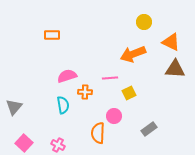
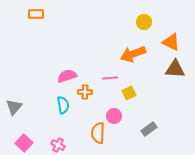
orange rectangle: moved 16 px left, 21 px up
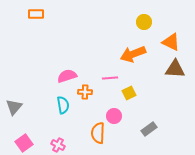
pink square: rotated 12 degrees clockwise
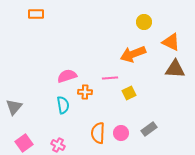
pink circle: moved 7 px right, 17 px down
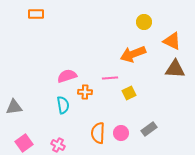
orange triangle: moved 1 px right, 1 px up
gray triangle: rotated 42 degrees clockwise
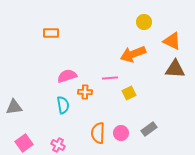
orange rectangle: moved 15 px right, 19 px down
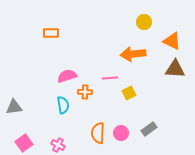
orange arrow: rotated 15 degrees clockwise
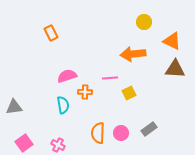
orange rectangle: rotated 63 degrees clockwise
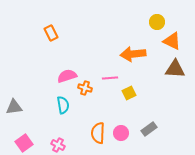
yellow circle: moved 13 px right
orange cross: moved 4 px up; rotated 16 degrees clockwise
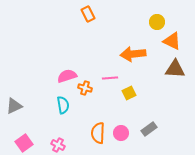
orange rectangle: moved 37 px right, 19 px up
gray triangle: moved 1 px up; rotated 18 degrees counterclockwise
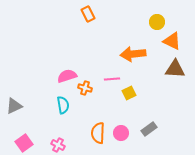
pink line: moved 2 px right, 1 px down
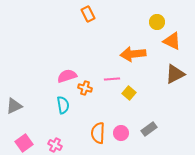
brown triangle: moved 5 px down; rotated 30 degrees counterclockwise
yellow square: rotated 24 degrees counterclockwise
pink cross: moved 3 px left
